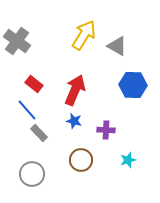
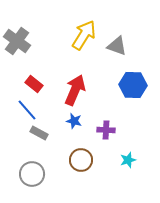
gray triangle: rotated 10 degrees counterclockwise
gray rectangle: rotated 18 degrees counterclockwise
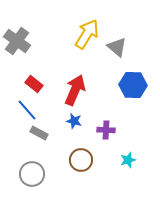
yellow arrow: moved 3 px right, 1 px up
gray triangle: moved 1 px down; rotated 20 degrees clockwise
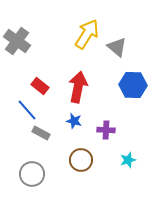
red rectangle: moved 6 px right, 2 px down
red arrow: moved 3 px right, 3 px up; rotated 12 degrees counterclockwise
gray rectangle: moved 2 px right
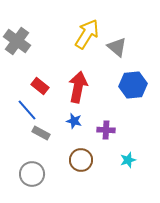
blue hexagon: rotated 8 degrees counterclockwise
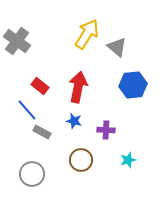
gray rectangle: moved 1 px right, 1 px up
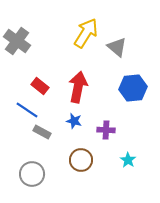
yellow arrow: moved 1 px left, 1 px up
blue hexagon: moved 3 px down
blue line: rotated 15 degrees counterclockwise
cyan star: rotated 21 degrees counterclockwise
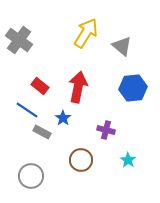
gray cross: moved 2 px right, 1 px up
gray triangle: moved 5 px right, 1 px up
blue star: moved 11 px left, 3 px up; rotated 21 degrees clockwise
purple cross: rotated 12 degrees clockwise
gray circle: moved 1 px left, 2 px down
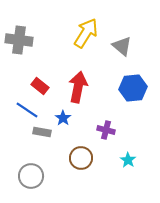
gray cross: rotated 28 degrees counterclockwise
gray rectangle: rotated 18 degrees counterclockwise
brown circle: moved 2 px up
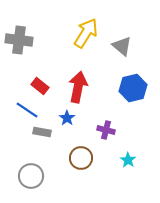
blue hexagon: rotated 8 degrees counterclockwise
blue star: moved 4 px right
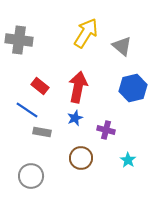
blue star: moved 8 px right; rotated 14 degrees clockwise
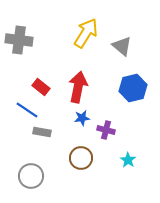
red rectangle: moved 1 px right, 1 px down
blue star: moved 7 px right; rotated 14 degrees clockwise
